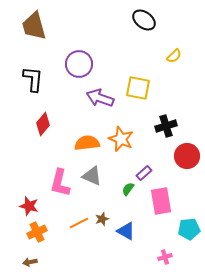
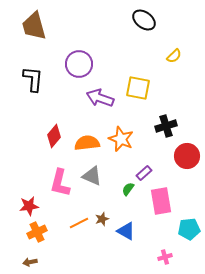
red diamond: moved 11 px right, 12 px down
red star: rotated 24 degrees counterclockwise
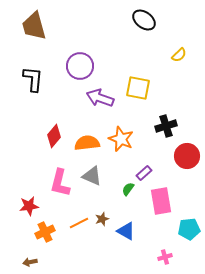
yellow semicircle: moved 5 px right, 1 px up
purple circle: moved 1 px right, 2 px down
orange cross: moved 8 px right
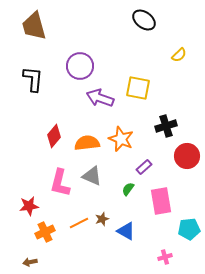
purple rectangle: moved 6 px up
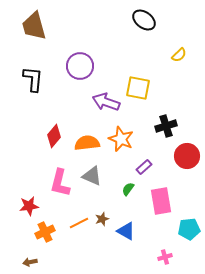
purple arrow: moved 6 px right, 4 px down
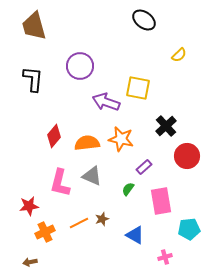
black cross: rotated 25 degrees counterclockwise
orange star: rotated 10 degrees counterclockwise
blue triangle: moved 9 px right, 4 px down
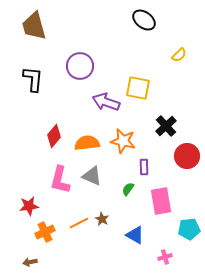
orange star: moved 2 px right, 2 px down
purple rectangle: rotated 49 degrees counterclockwise
pink L-shape: moved 3 px up
brown star: rotated 24 degrees counterclockwise
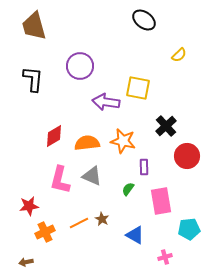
purple arrow: rotated 12 degrees counterclockwise
red diamond: rotated 20 degrees clockwise
brown arrow: moved 4 px left
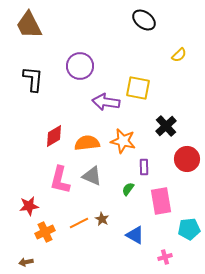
brown trapezoid: moved 5 px left, 1 px up; rotated 12 degrees counterclockwise
red circle: moved 3 px down
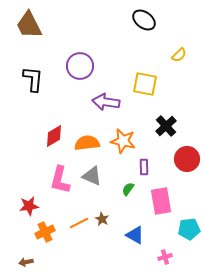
yellow square: moved 7 px right, 4 px up
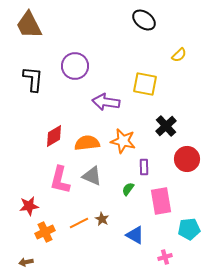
purple circle: moved 5 px left
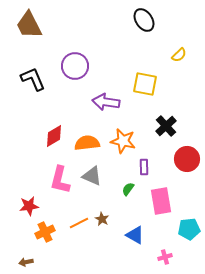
black ellipse: rotated 20 degrees clockwise
black L-shape: rotated 28 degrees counterclockwise
